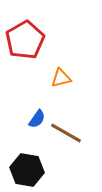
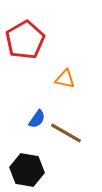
orange triangle: moved 4 px right, 1 px down; rotated 25 degrees clockwise
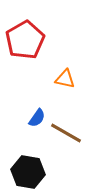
blue semicircle: moved 1 px up
black hexagon: moved 1 px right, 2 px down
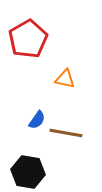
red pentagon: moved 3 px right, 1 px up
blue semicircle: moved 2 px down
brown line: rotated 20 degrees counterclockwise
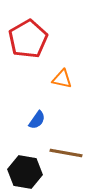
orange triangle: moved 3 px left
brown line: moved 20 px down
black hexagon: moved 3 px left
